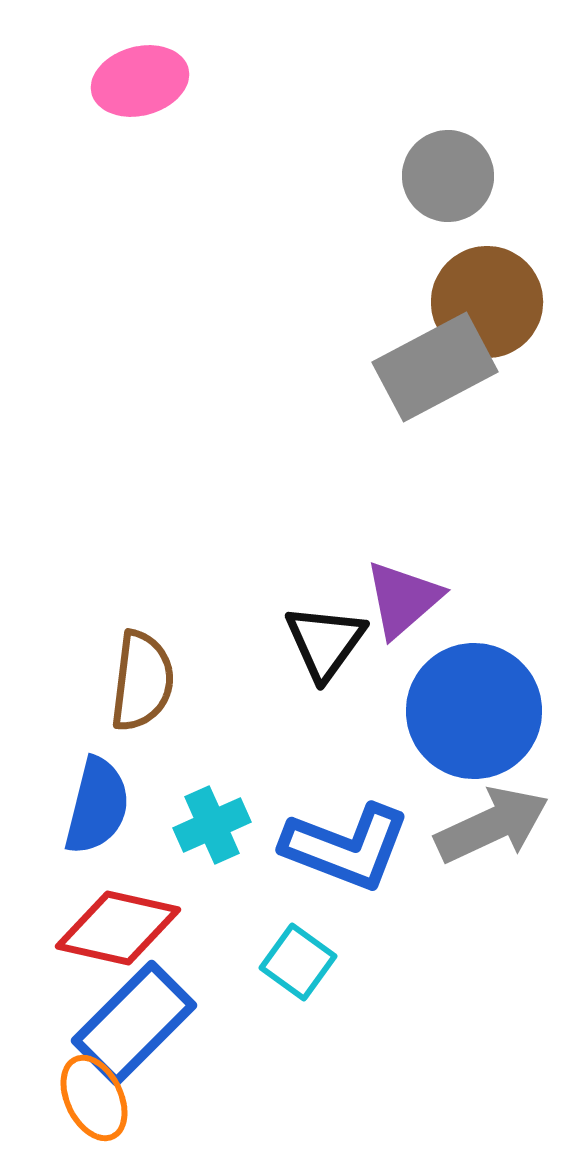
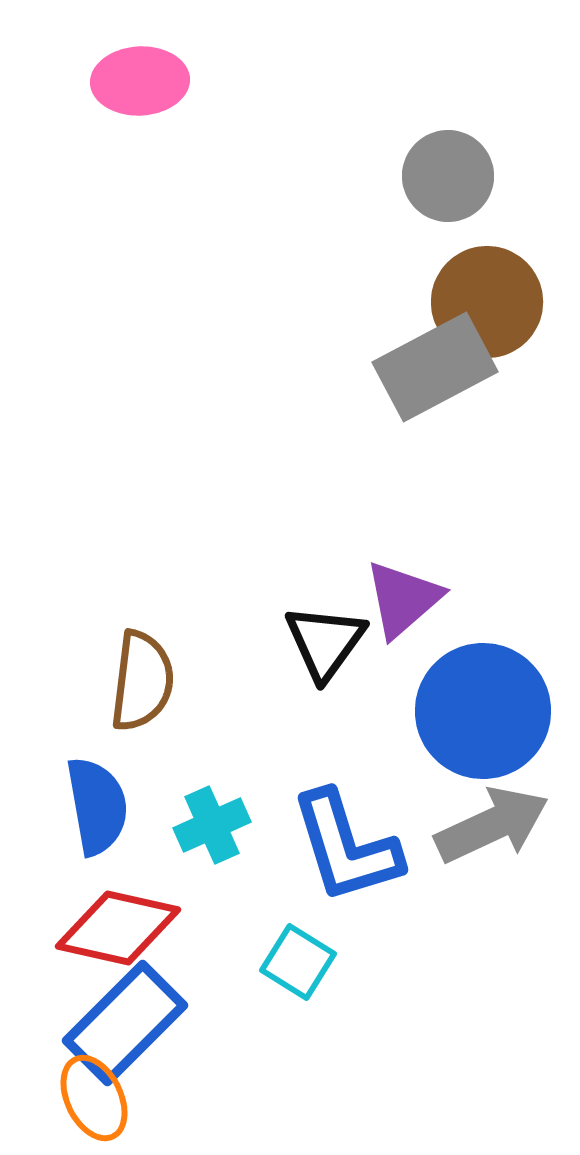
pink ellipse: rotated 12 degrees clockwise
blue circle: moved 9 px right
blue semicircle: rotated 24 degrees counterclockwise
blue L-shape: rotated 52 degrees clockwise
cyan square: rotated 4 degrees counterclockwise
blue rectangle: moved 9 px left
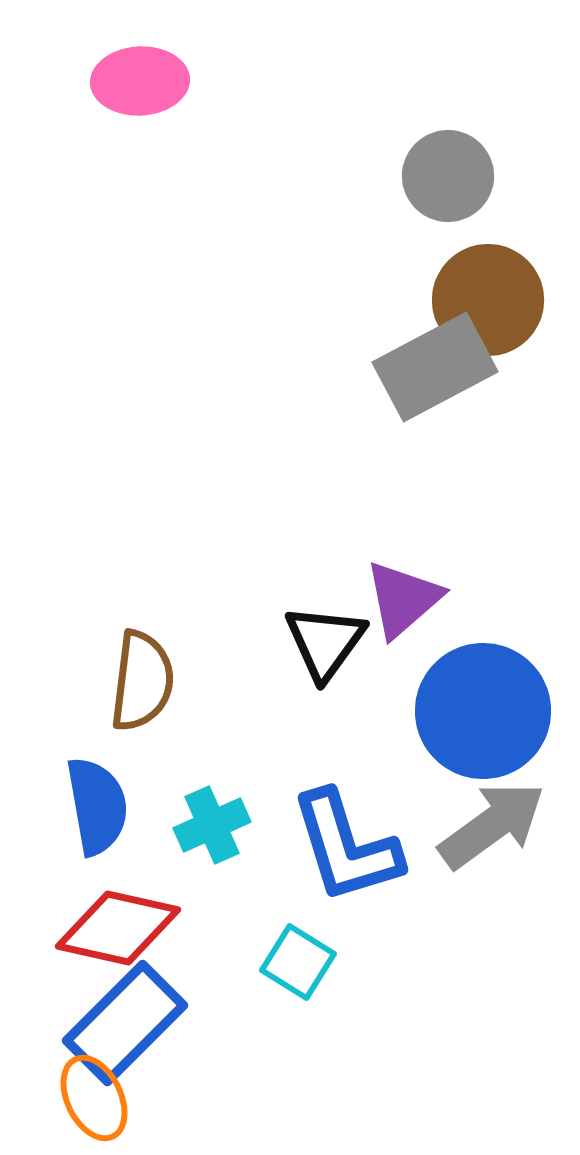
brown circle: moved 1 px right, 2 px up
gray arrow: rotated 11 degrees counterclockwise
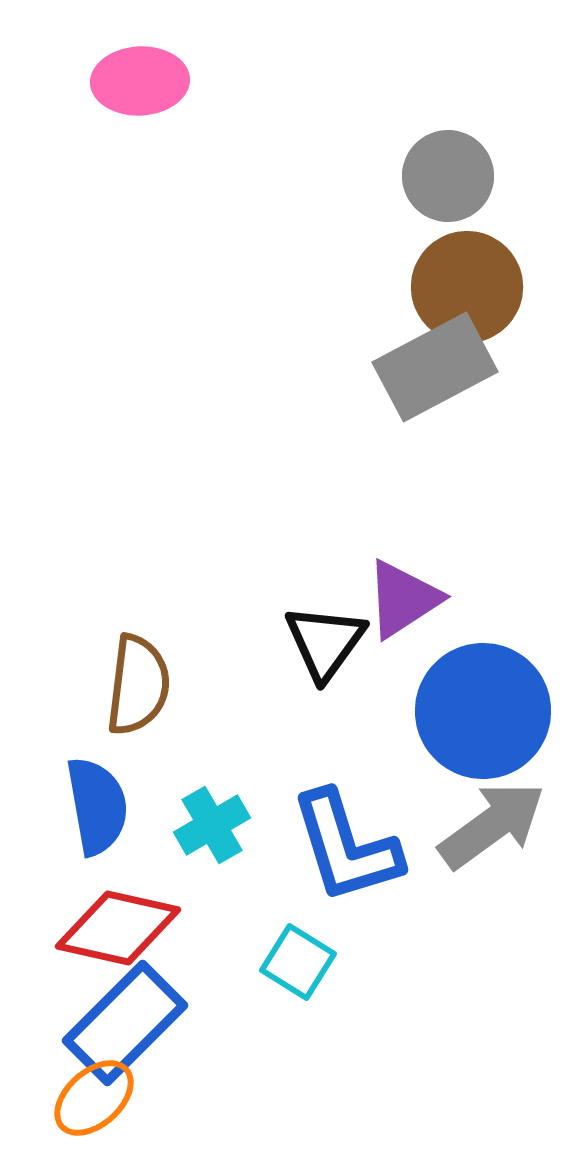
brown circle: moved 21 px left, 13 px up
purple triangle: rotated 8 degrees clockwise
brown semicircle: moved 4 px left, 4 px down
cyan cross: rotated 6 degrees counterclockwise
orange ellipse: rotated 74 degrees clockwise
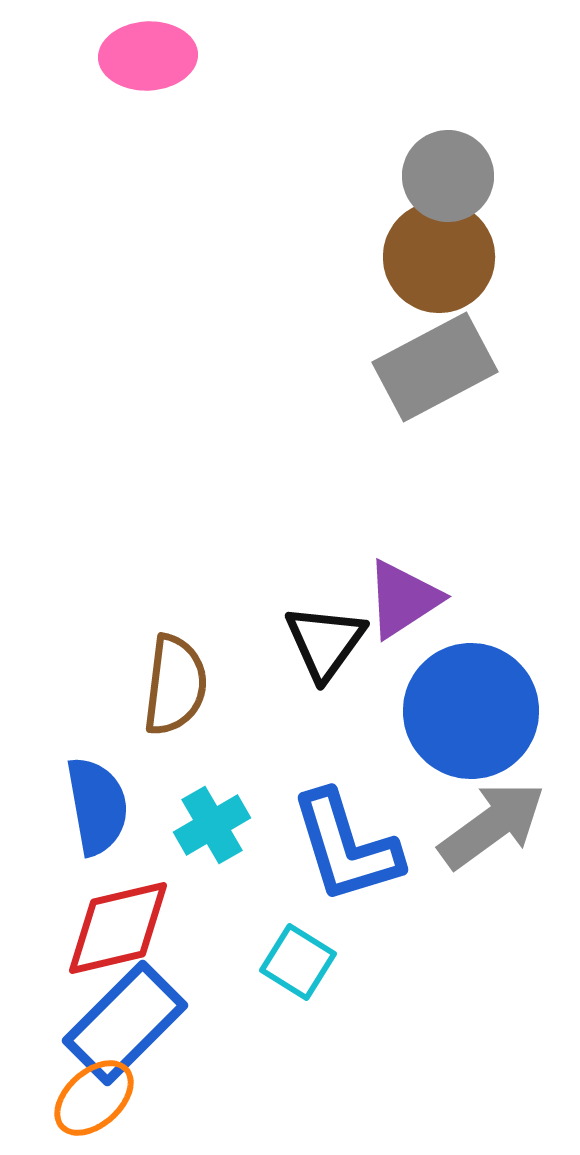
pink ellipse: moved 8 px right, 25 px up
brown circle: moved 28 px left, 30 px up
brown semicircle: moved 37 px right
blue circle: moved 12 px left
red diamond: rotated 26 degrees counterclockwise
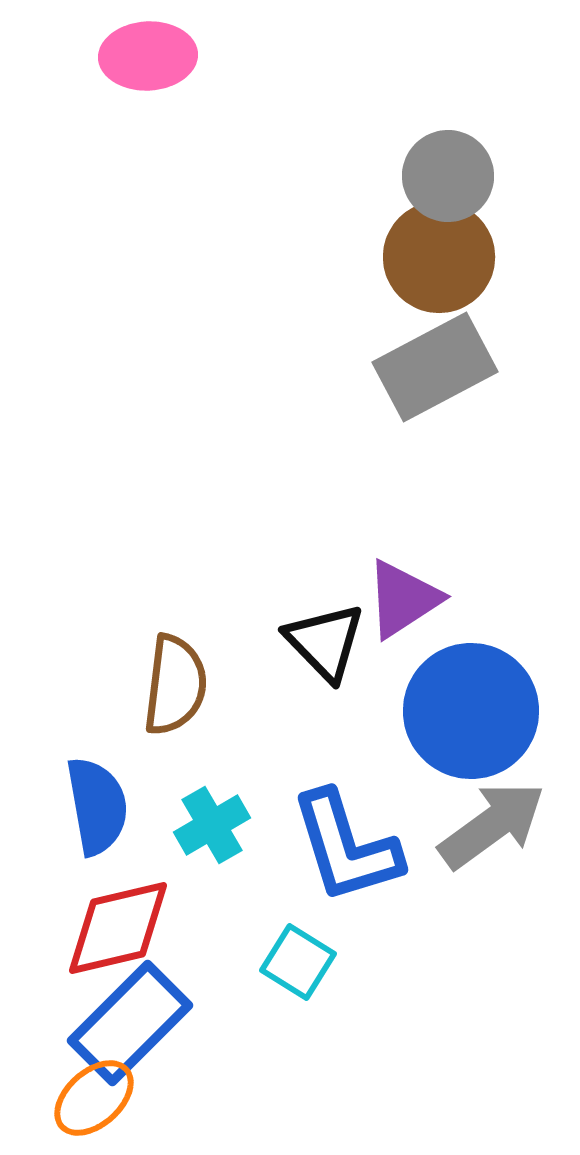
black triangle: rotated 20 degrees counterclockwise
blue rectangle: moved 5 px right
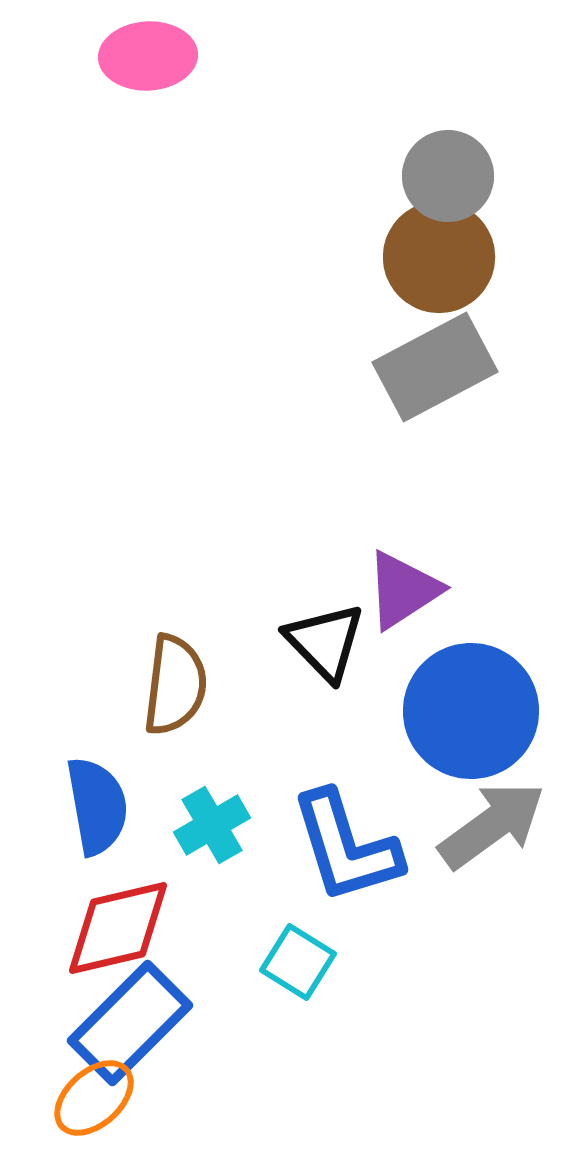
purple triangle: moved 9 px up
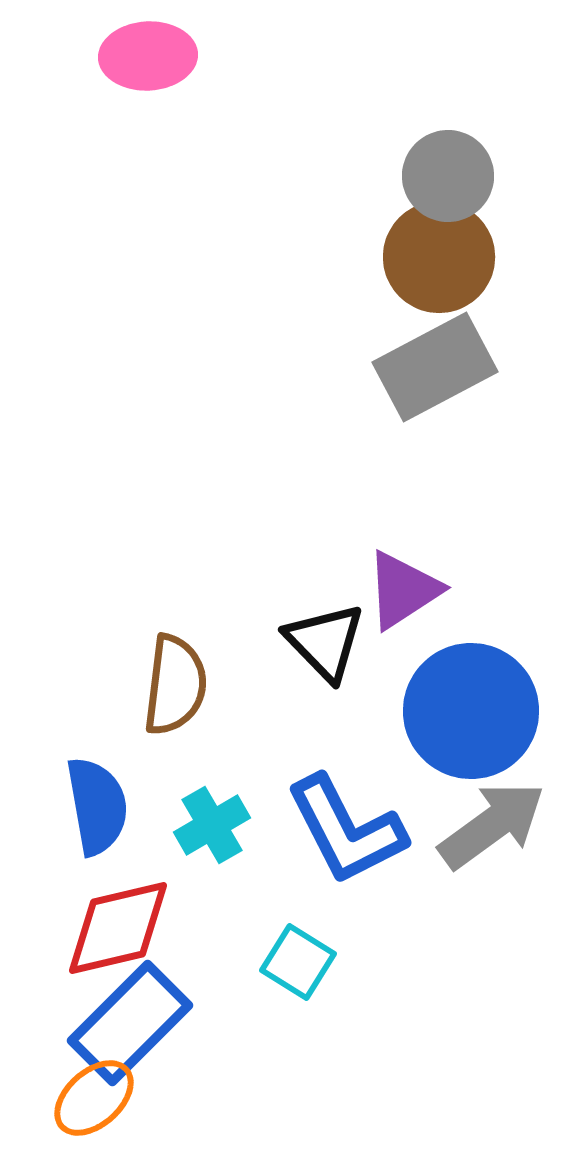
blue L-shape: moved 17 px up; rotated 10 degrees counterclockwise
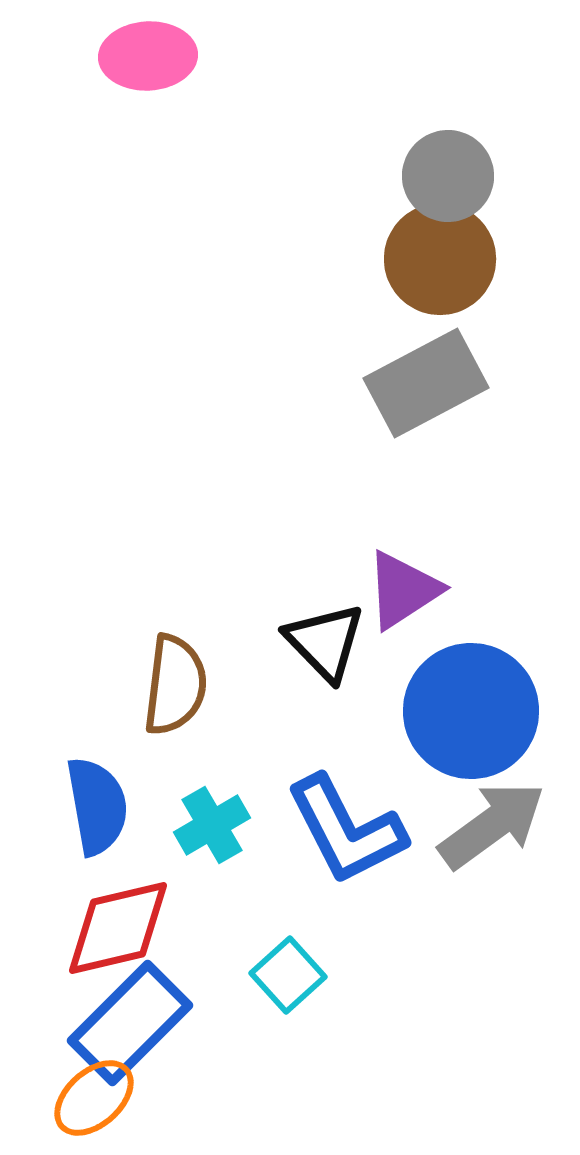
brown circle: moved 1 px right, 2 px down
gray rectangle: moved 9 px left, 16 px down
cyan square: moved 10 px left, 13 px down; rotated 16 degrees clockwise
